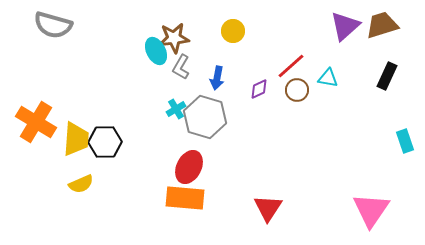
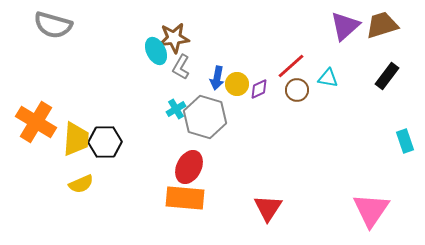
yellow circle: moved 4 px right, 53 px down
black rectangle: rotated 12 degrees clockwise
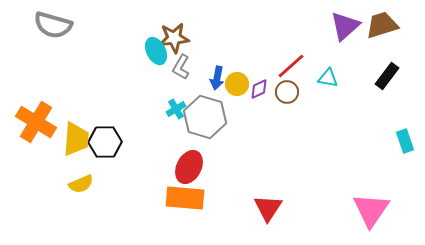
brown circle: moved 10 px left, 2 px down
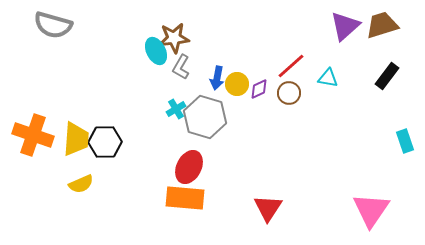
brown circle: moved 2 px right, 1 px down
orange cross: moved 3 px left, 13 px down; rotated 12 degrees counterclockwise
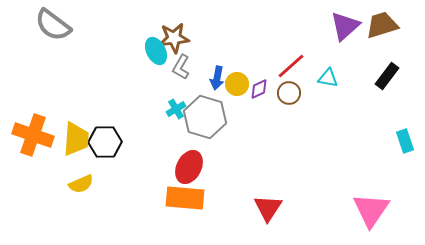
gray semicircle: rotated 21 degrees clockwise
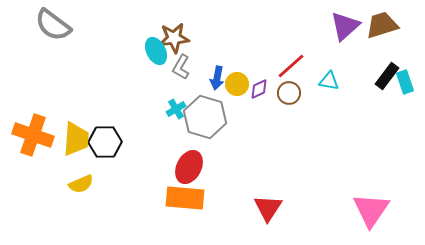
cyan triangle: moved 1 px right, 3 px down
cyan rectangle: moved 59 px up
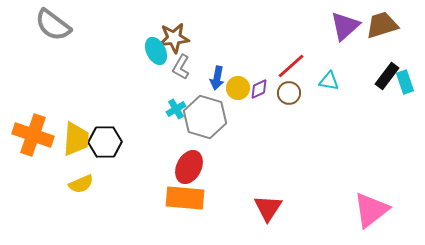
yellow circle: moved 1 px right, 4 px down
pink triangle: rotated 18 degrees clockwise
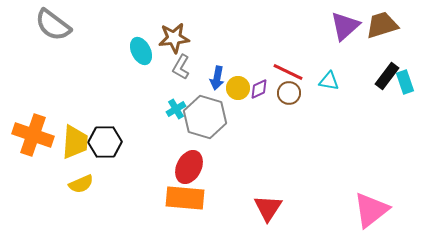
cyan ellipse: moved 15 px left
red line: moved 3 px left, 6 px down; rotated 68 degrees clockwise
yellow trapezoid: moved 1 px left, 3 px down
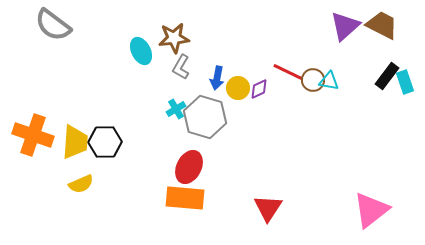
brown trapezoid: rotated 44 degrees clockwise
brown circle: moved 24 px right, 13 px up
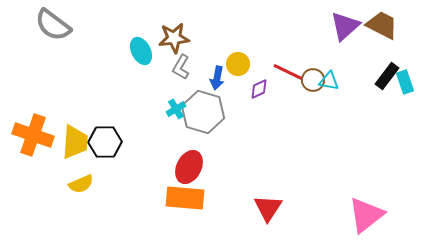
yellow circle: moved 24 px up
gray hexagon: moved 2 px left, 5 px up
pink triangle: moved 5 px left, 5 px down
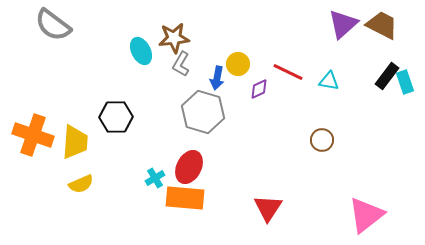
purple triangle: moved 2 px left, 2 px up
gray L-shape: moved 3 px up
brown circle: moved 9 px right, 60 px down
cyan cross: moved 21 px left, 69 px down
black hexagon: moved 11 px right, 25 px up
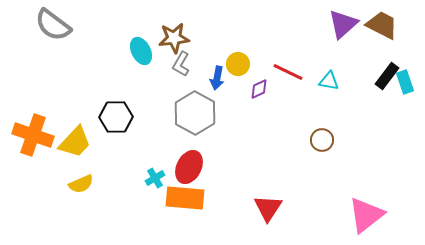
gray hexagon: moved 8 px left, 1 px down; rotated 12 degrees clockwise
yellow trapezoid: rotated 39 degrees clockwise
